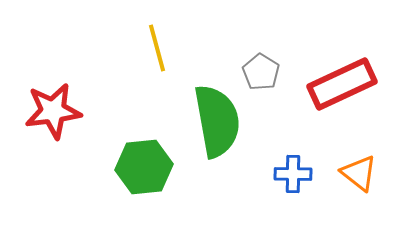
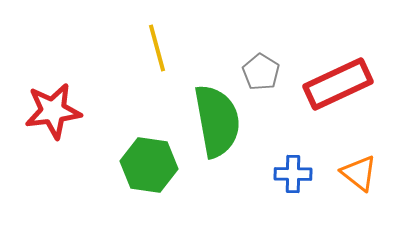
red rectangle: moved 4 px left
green hexagon: moved 5 px right, 2 px up; rotated 14 degrees clockwise
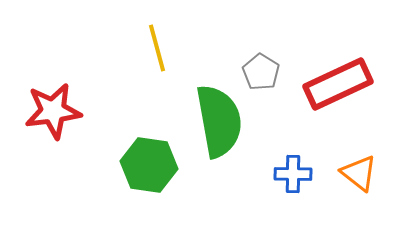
green semicircle: moved 2 px right
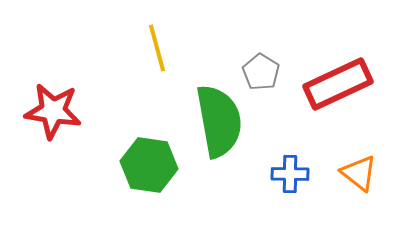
red star: rotated 16 degrees clockwise
blue cross: moved 3 px left
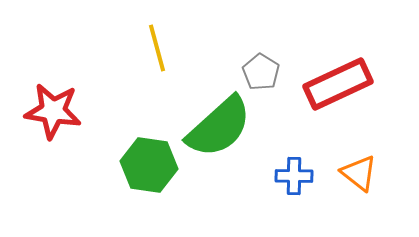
green semicircle: moved 6 px down; rotated 58 degrees clockwise
blue cross: moved 4 px right, 2 px down
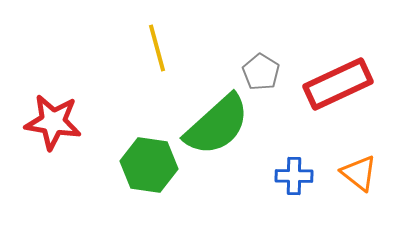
red star: moved 11 px down
green semicircle: moved 2 px left, 2 px up
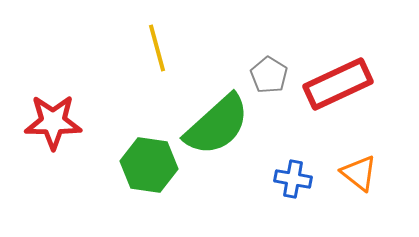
gray pentagon: moved 8 px right, 3 px down
red star: rotated 8 degrees counterclockwise
blue cross: moved 1 px left, 3 px down; rotated 9 degrees clockwise
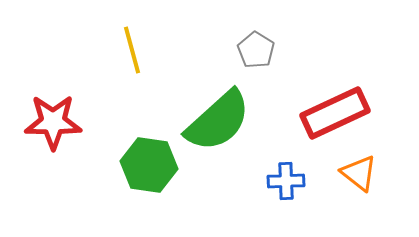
yellow line: moved 25 px left, 2 px down
gray pentagon: moved 13 px left, 25 px up
red rectangle: moved 3 px left, 29 px down
green semicircle: moved 1 px right, 4 px up
blue cross: moved 7 px left, 2 px down; rotated 12 degrees counterclockwise
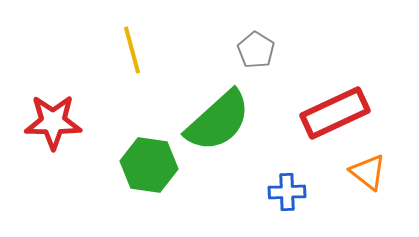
orange triangle: moved 9 px right, 1 px up
blue cross: moved 1 px right, 11 px down
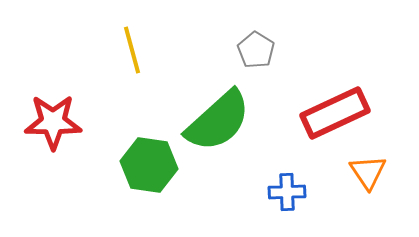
orange triangle: rotated 18 degrees clockwise
